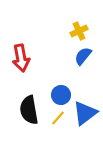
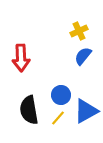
red arrow: rotated 8 degrees clockwise
blue triangle: moved 1 px right, 2 px up; rotated 8 degrees clockwise
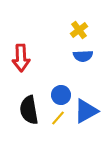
yellow cross: moved 1 px up; rotated 12 degrees counterclockwise
blue semicircle: rotated 132 degrees counterclockwise
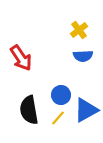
red arrow: rotated 32 degrees counterclockwise
blue triangle: moved 1 px up
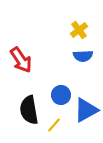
red arrow: moved 2 px down
yellow line: moved 4 px left, 7 px down
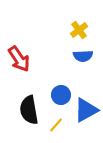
red arrow: moved 2 px left, 1 px up
yellow line: moved 2 px right
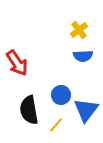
red arrow: moved 2 px left, 4 px down
blue triangle: rotated 24 degrees counterclockwise
